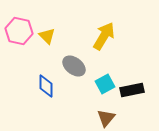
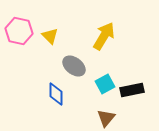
yellow triangle: moved 3 px right
blue diamond: moved 10 px right, 8 px down
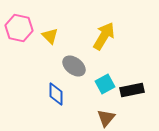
pink hexagon: moved 3 px up
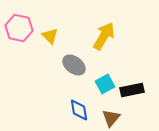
gray ellipse: moved 1 px up
blue diamond: moved 23 px right, 16 px down; rotated 10 degrees counterclockwise
brown triangle: moved 5 px right
